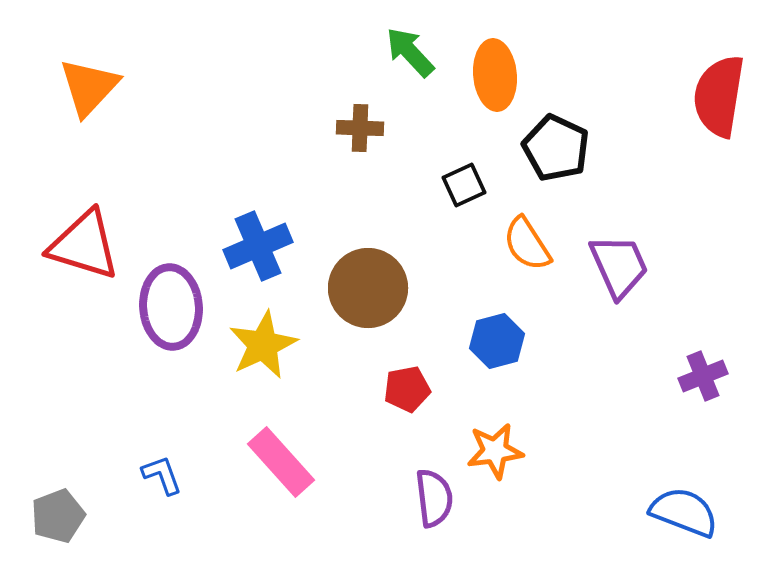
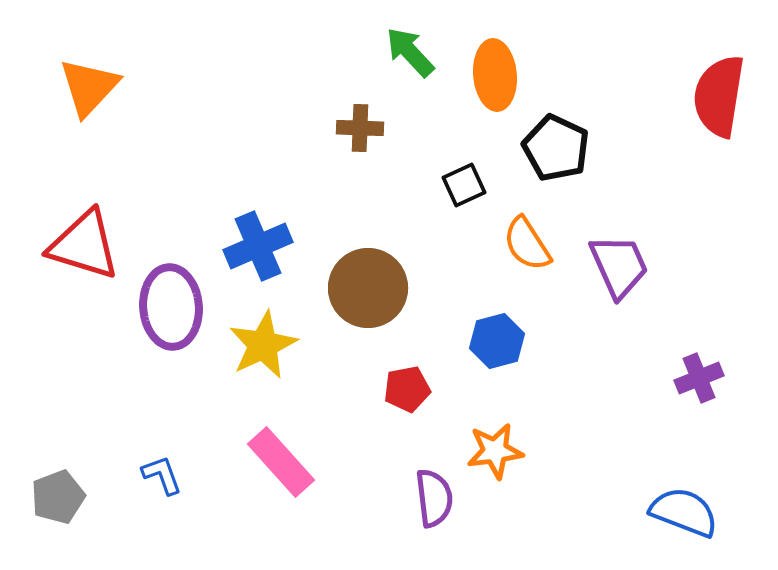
purple cross: moved 4 px left, 2 px down
gray pentagon: moved 19 px up
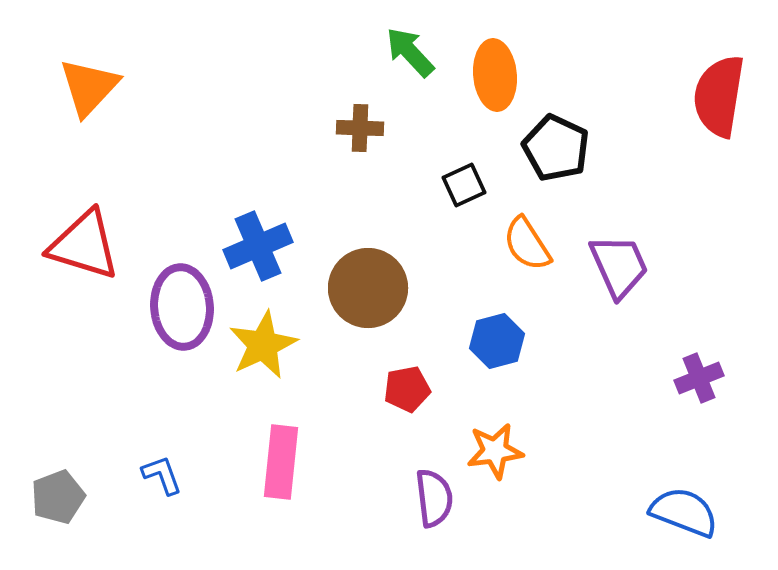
purple ellipse: moved 11 px right
pink rectangle: rotated 48 degrees clockwise
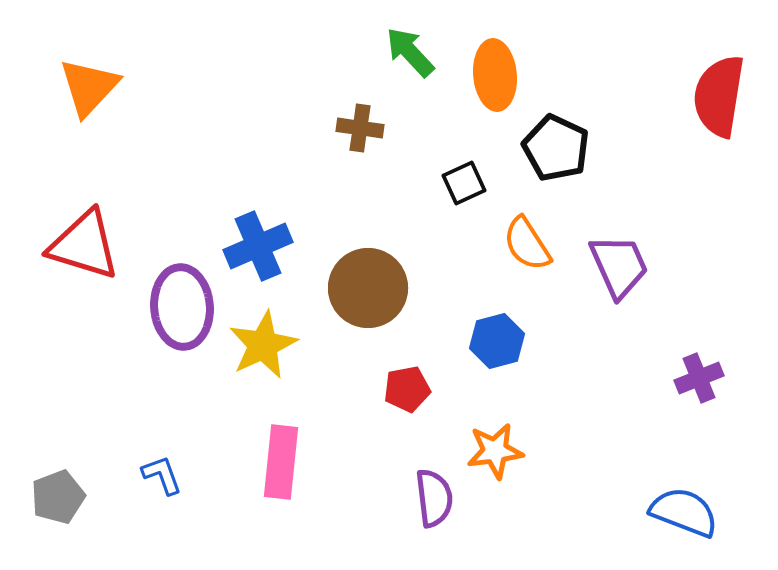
brown cross: rotated 6 degrees clockwise
black square: moved 2 px up
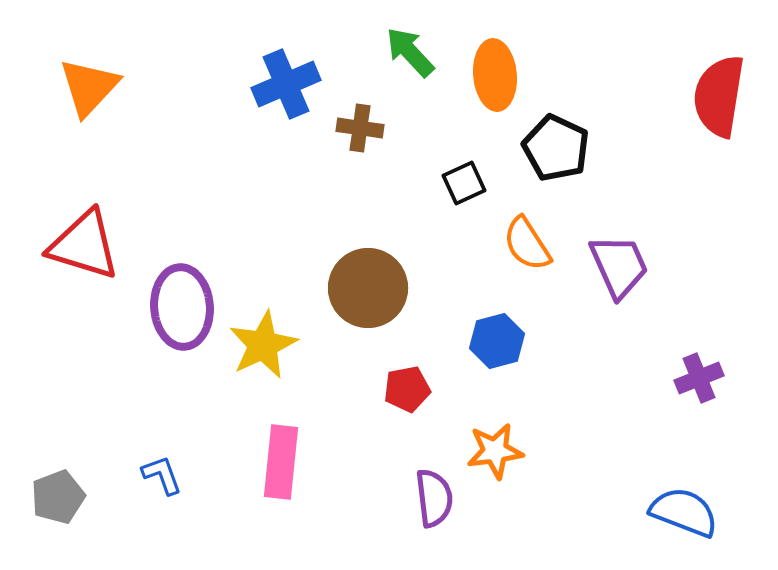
blue cross: moved 28 px right, 162 px up
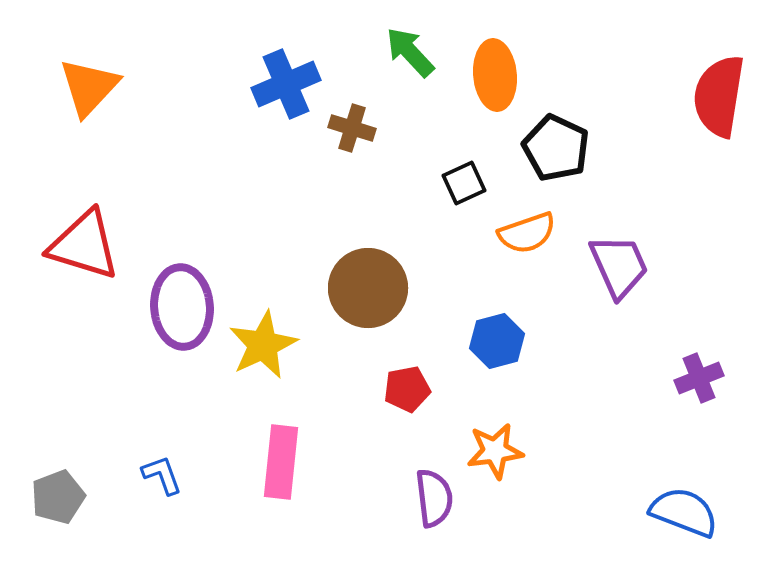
brown cross: moved 8 px left; rotated 9 degrees clockwise
orange semicircle: moved 11 px up; rotated 76 degrees counterclockwise
